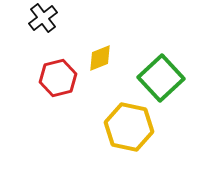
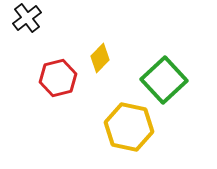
black cross: moved 16 px left
yellow diamond: rotated 24 degrees counterclockwise
green square: moved 3 px right, 2 px down
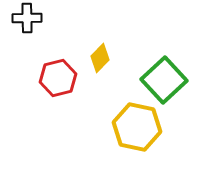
black cross: rotated 36 degrees clockwise
yellow hexagon: moved 8 px right
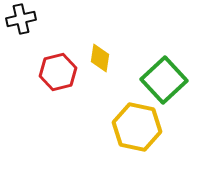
black cross: moved 6 px left, 1 px down; rotated 12 degrees counterclockwise
yellow diamond: rotated 36 degrees counterclockwise
red hexagon: moved 6 px up
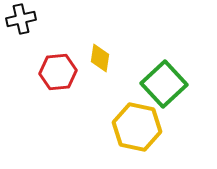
red hexagon: rotated 9 degrees clockwise
green square: moved 4 px down
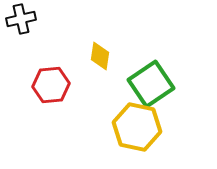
yellow diamond: moved 2 px up
red hexagon: moved 7 px left, 13 px down
green square: moved 13 px left; rotated 9 degrees clockwise
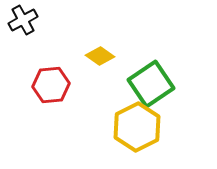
black cross: moved 2 px right, 1 px down; rotated 16 degrees counterclockwise
yellow diamond: rotated 64 degrees counterclockwise
yellow hexagon: rotated 21 degrees clockwise
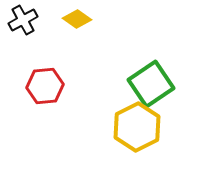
yellow diamond: moved 23 px left, 37 px up
red hexagon: moved 6 px left, 1 px down
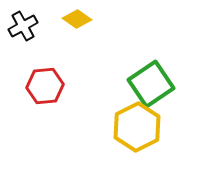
black cross: moved 6 px down
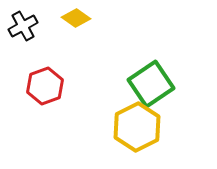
yellow diamond: moved 1 px left, 1 px up
red hexagon: rotated 15 degrees counterclockwise
